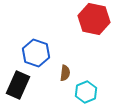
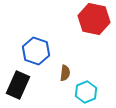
blue hexagon: moved 2 px up
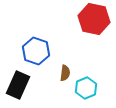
cyan hexagon: moved 4 px up
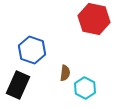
blue hexagon: moved 4 px left, 1 px up
cyan hexagon: moved 1 px left; rotated 10 degrees counterclockwise
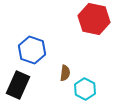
cyan hexagon: moved 1 px down
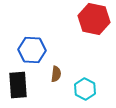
blue hexagon: rotated 16 degrees counterclockwise
brown semicircle: moved 9 px left, 1 px down
black rectangle: rotated 28 degrees counterclockwise
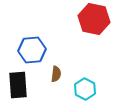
blue hexagon: rotated 8 degrees counterclockwise
